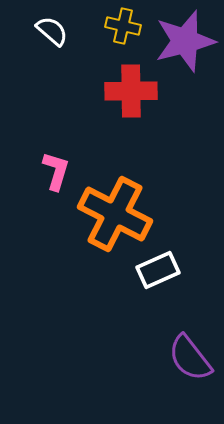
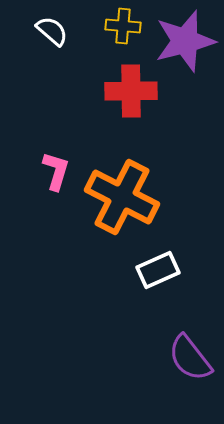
yellow cross: rotated 8 degrees counterclockwise
orange cross: moved 7 px right, 17 px up
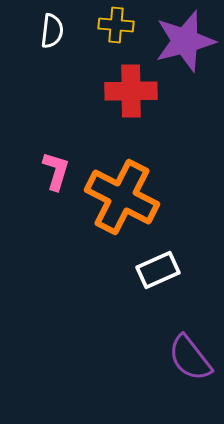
yellow cross: moved 7 px left, 1 px up
white semicircle: rotated 56 degrees clockwise
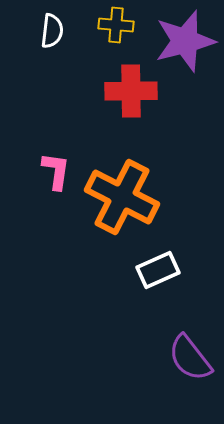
pink L-shape: rotated 9 degrees counterclockwise
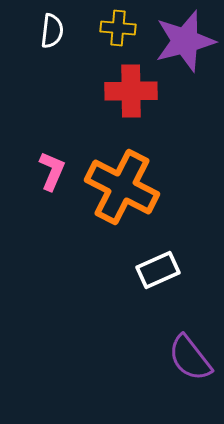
yellow cross: moved 2 px right, 3 px down
pink L-shape: moved 4 px left; rotated 15 degrees clockwise
orange cross: moved 10 px up
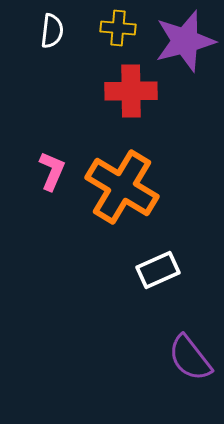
orange cross: rotated 4 degrees clockwise
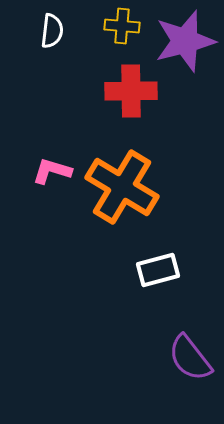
yellow cross: moved 4 px right, 2 px up
pink L-shape: rotated 96 degrees counterclockwise
white rectangle: rotated 9 degrees clockwise
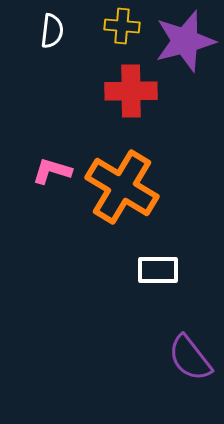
white rectangle: rotated 15 degrees clockwise
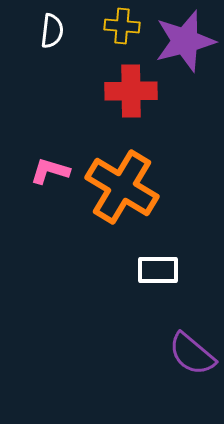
pink L-shape: moved 2 px left
purple semicircle: moved 2 px right, 4 px up; rotated 12 degrees counterclockwise
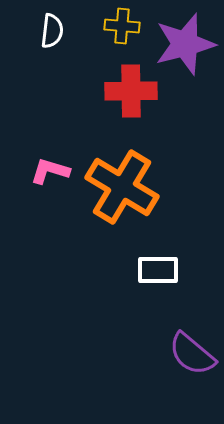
purple star: moved 3 px down
